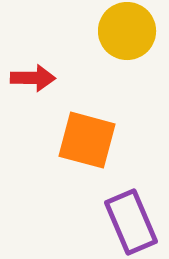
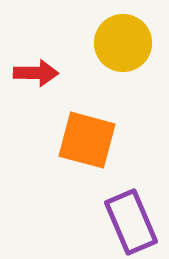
yellow circle: moved 4 px left, 12 px down
red arrow: moved 3 px right, 5 px up
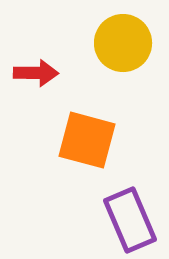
purple rectangle: moved 1 px left, 2 px up
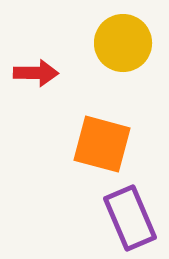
orange square: moved 15 px right, 4 px down
purple rectangle: moved 2 px up
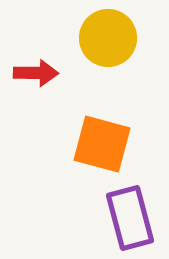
yellow circle: moved 15 px left, 5 px up
purple rectangle: rotated 8 degrees clockwise
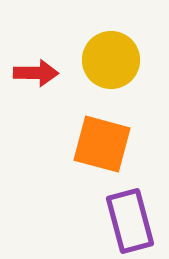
yellow circle: moved 3 px right, 22 px down
purple rectangle: moved 3 px down
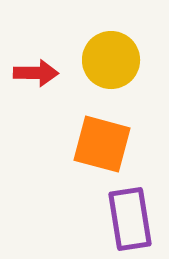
purple rectangle: moved 2 px up; rotated 6 degrees clockwise
